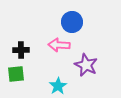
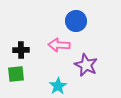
blue circle: moved 4 px right, 1 px up
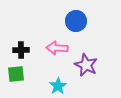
pink arrow: moved 2 px left, 3 px down
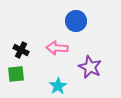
black cross: rotated 28 degrees clockwise
purple star: moved 4 px right, 2 px down
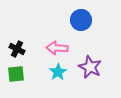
blue circle: moved 5 px right, 1 px up
black cross: moved 4 px left, 1 px up
cyan star: moved 14 px up
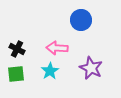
purple star: moved 1 px right, 1 px down
cyan star: moved 8 px left, 1 px up
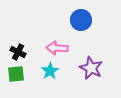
black cross: moved 1 px right, 3 px down
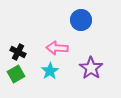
purple star: rotated 10 degrees clockwise
green square: rotated 24 degrees counterclockwise
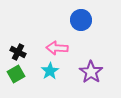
purple star: moved 4 px down
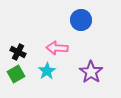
cyan star: moved 3 px left
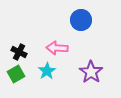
black cross: moved 1 px right
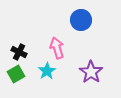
pink arrow: rotated 70 degrees clockwise
